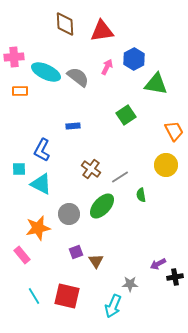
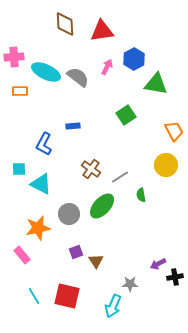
blue L-shape: moved 2 px right, 6 px up
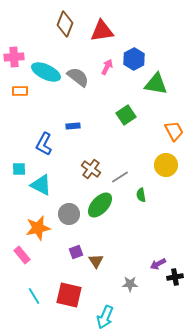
brown diamond: rotated 25 degrees clockwise
cyan triangle: moved 1 px down
green ellipse: moved 2 px left, 1 px up
red square: moved 2 px right, 1 px up
cyan arrow: moved 8 px left, 11 px down
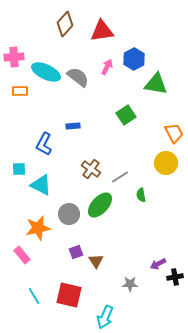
brown diamond: rotated 20 degrees clockwise
orange trapezoid: moved 2 px down
yellow circle: moved 2 px up
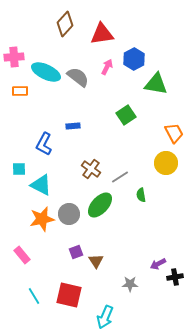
red triangle: moved 3 px down
orange star: moved 4 px right, 9 px up
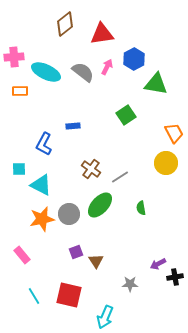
brown diamond: rotated 10 degrees clockwise
gray semicircle: moved 5 px right, 5 px up
green semicircle: moved 13 px down
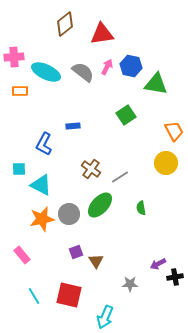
blue hexagon: moved 3 px left, 7 px down; rotated 20 degrees counterclockwise
orange trapezoid: moved 2 px up
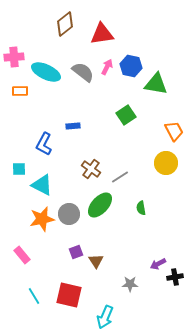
cyan triangle: moved 1 px right
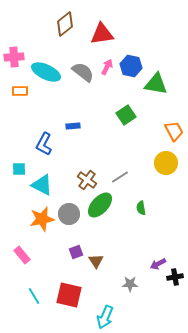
brown cross: moved 4 px left, 11 px down
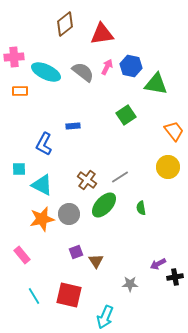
orange trapezoid: rotated 10 degrees counterclockwise
yellow circle: moved 2 px right, 4 px down
green ellipse: moved 4 px right
